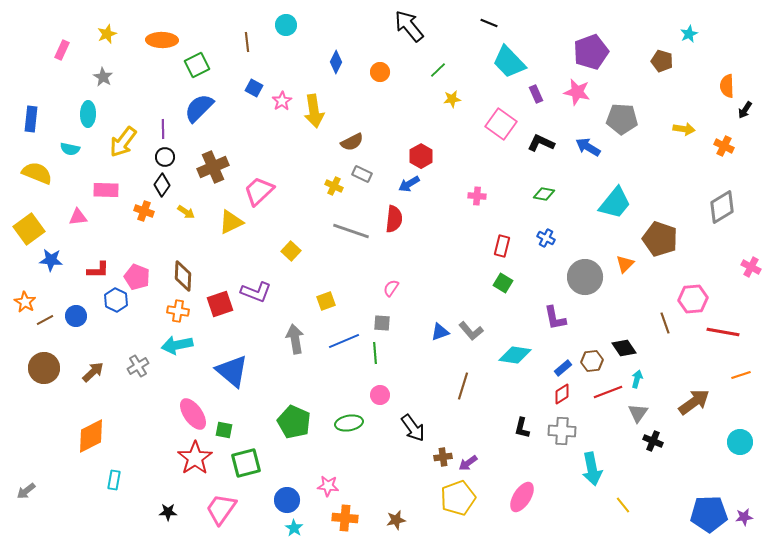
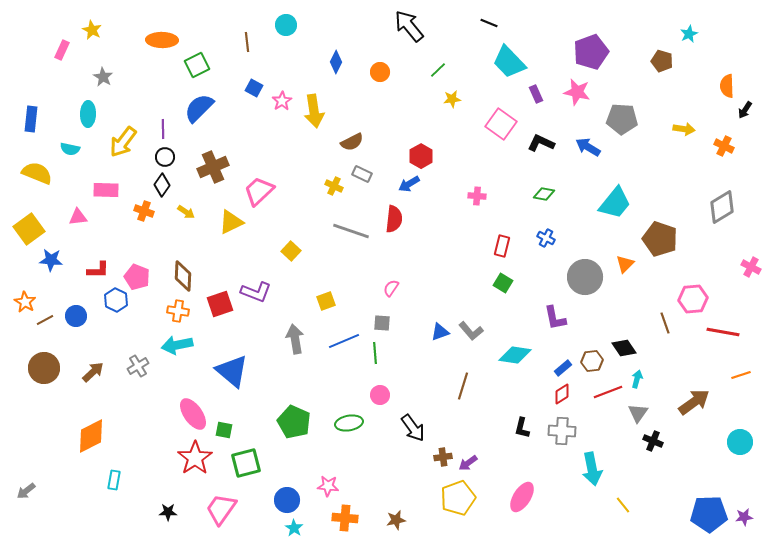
yellow star at (107, 34): moved 15 px left, 4 px up; rotated 24 degrees counterclockwise
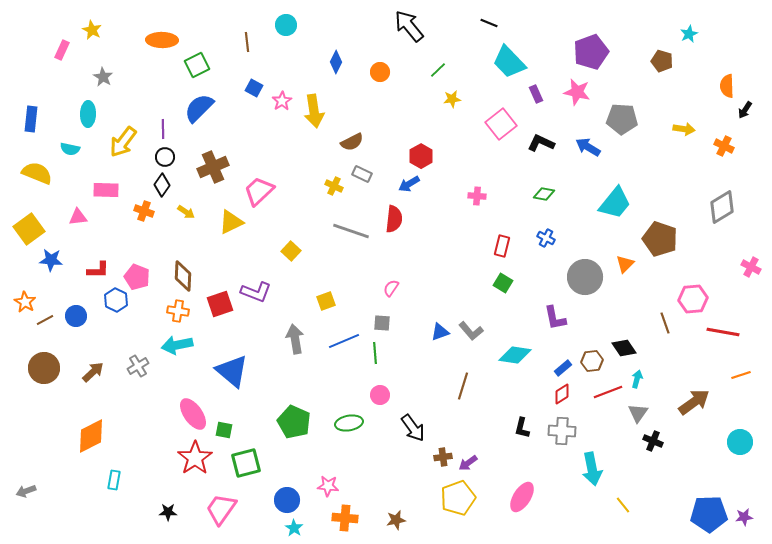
pink square at (501, 124): rotated 16 degrees clockwise
gray arrow at (26, 491): rotated 18 degrees clockwise
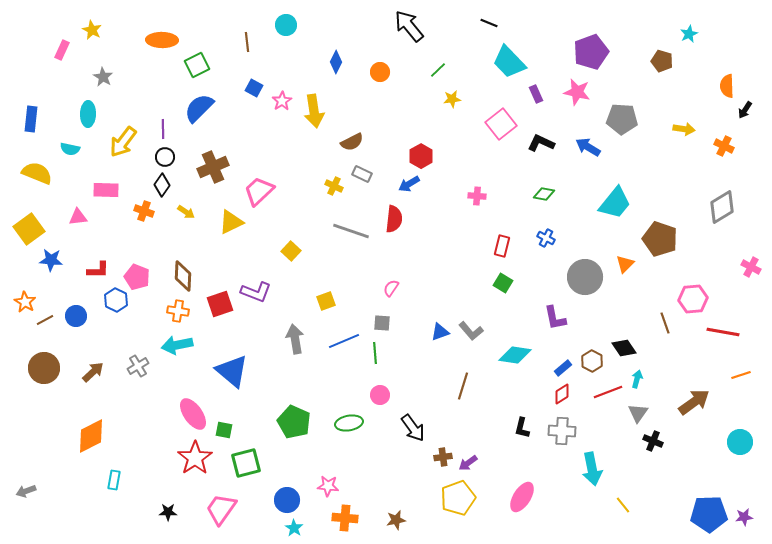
brown hexagon at (592, 361): rotated 25 degrees counterclockwise
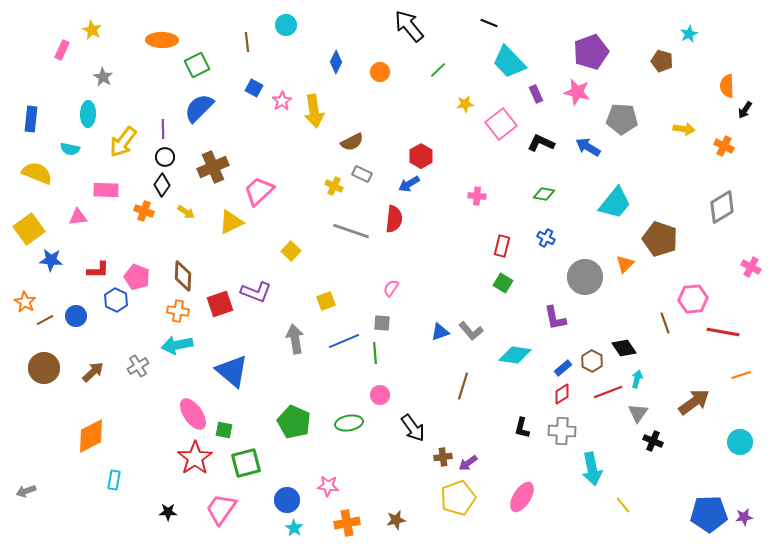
yellow star at (452, 99): moved 13 px right, 5 px down
orange cross at (345, 518): moved 2 px right, 5 px down; rotated 15 degrees counterclockwise
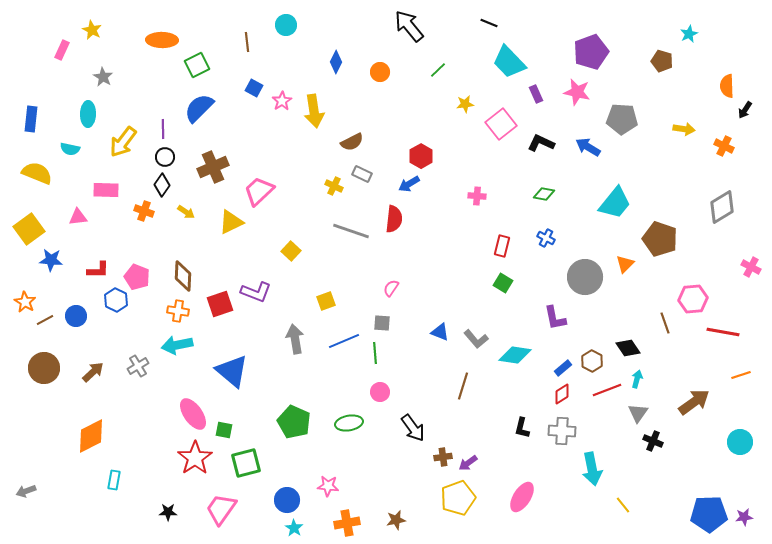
gray L-shape at (471, 331): moved 5 px right, 8 px down
blue triangle at (440, 332): rotated 42 degrees clockwise
black diamond at (624, 348): moved 4 px right
red line at (608, 392): moved 1 px left, 2 px up
pink circle at (380, 395): moved 3 px up
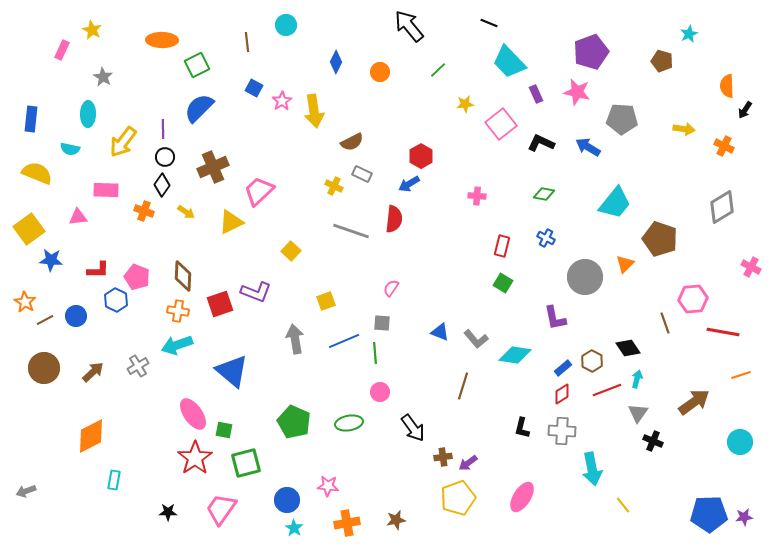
cyan arrow at (177, 345): rotated 8 degrees counterclockwise
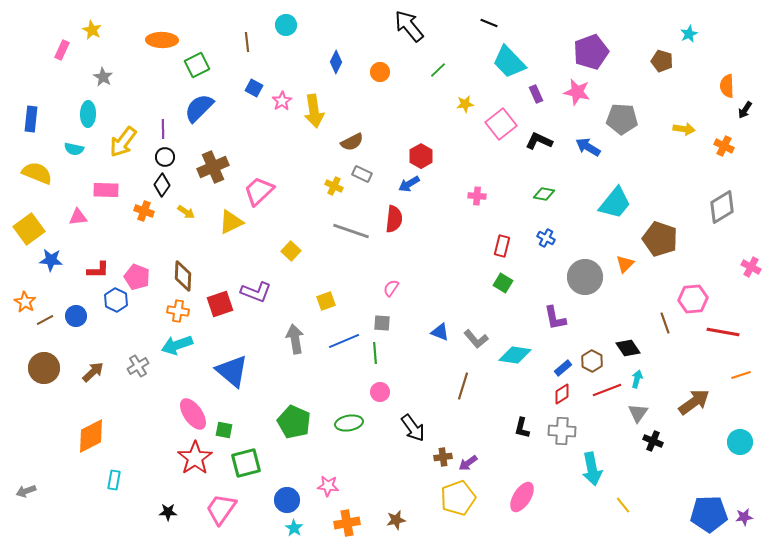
black L-shape at (541, 143): moved 2 px left, 2 px up
cyan semicircle at (70, 149): moved 4 px right
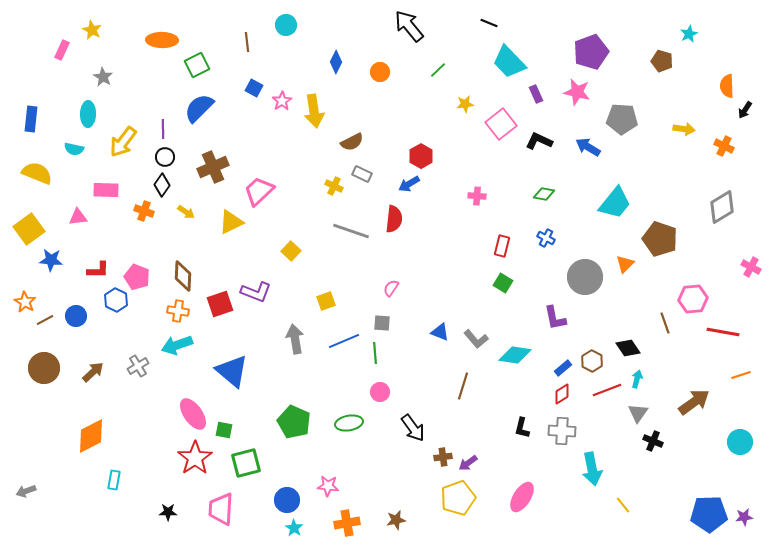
pink trapezoid at (221, 509): rotated 32 degrees counterclockwise
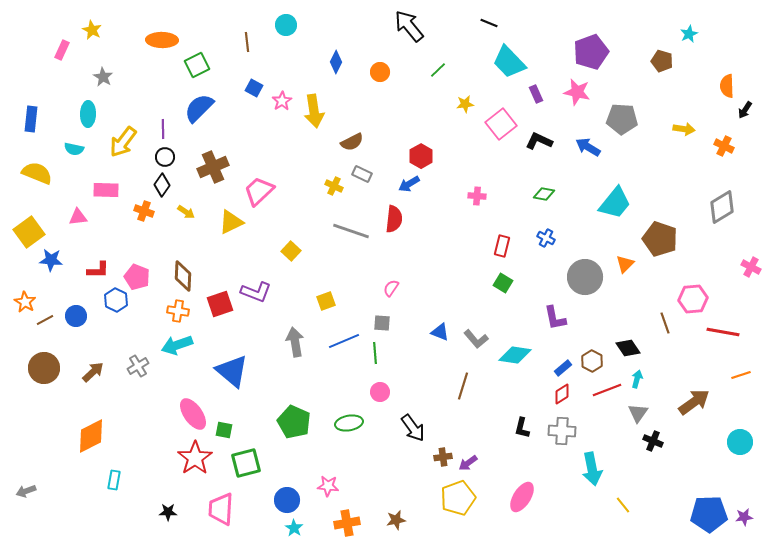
yellow square at (29, 229): moved 3 px down
gray arrow at (295, 339): moved 3 px down
